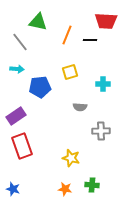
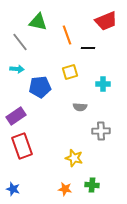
red trapezoid: rotated 25 degrees counterclockwise
orange line: rotated 42 degrees counterclockwise
black line: moved 2 px left, 8 px down
yellow star: moved 3 px right
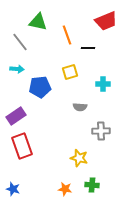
yellow star: moved 5 px right
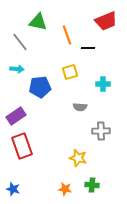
yellow star: moved 1 px left
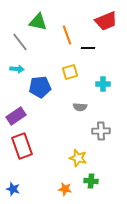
green cross: moved 1 px left, 4 px up
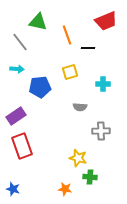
green cross: moved 1 px left, 4 px up
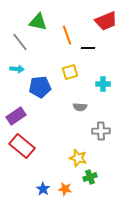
red rectangle: rotated 30 degrees counterclockwise
green cross: rotated 24 degrees counterclockwise
blue star: moved 30 px right; rotated 16 degrees clockwise
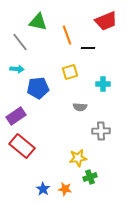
blue pentagon: moved 2 px left, 1 px down
yellow star: rotated 24 degrees counterclockwise
